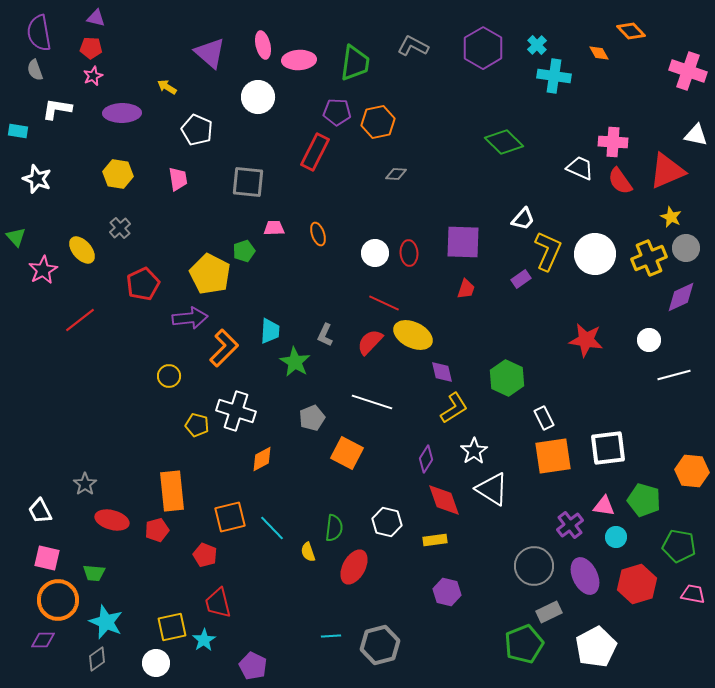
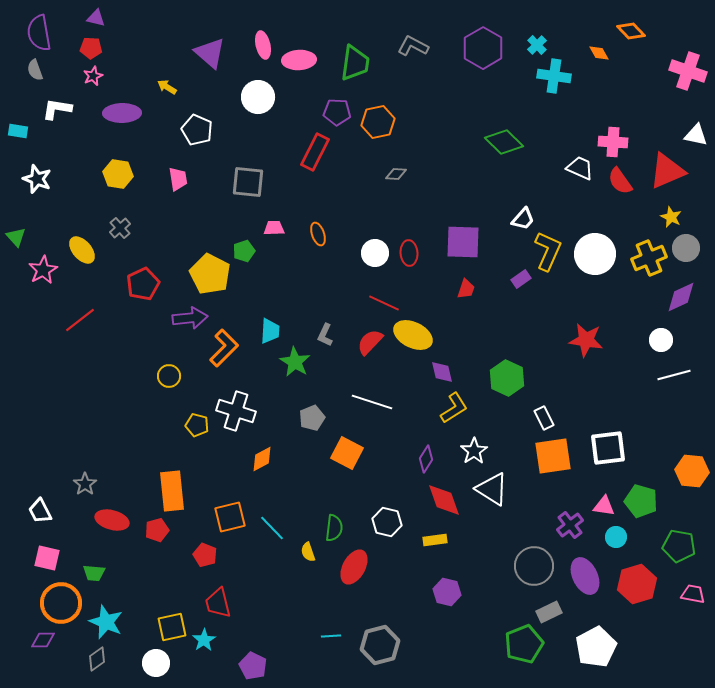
white circle at (649, 340): moved 12 px right
green pentagon at (644, 500): moved 3 px left, 1 px down
orange circle at (58, 600): moved 3 px right, 3 px down
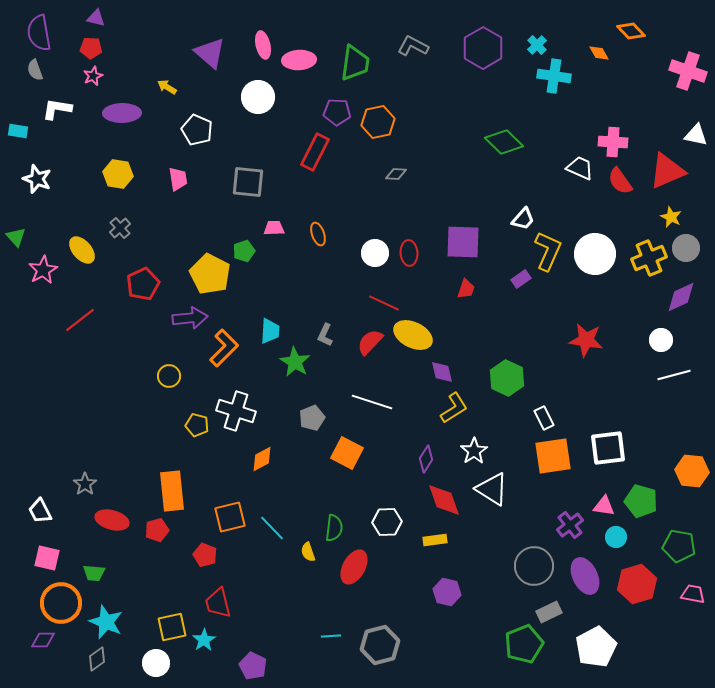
white hexagon at (387, 522): rotated 16 degrees counterclockwise
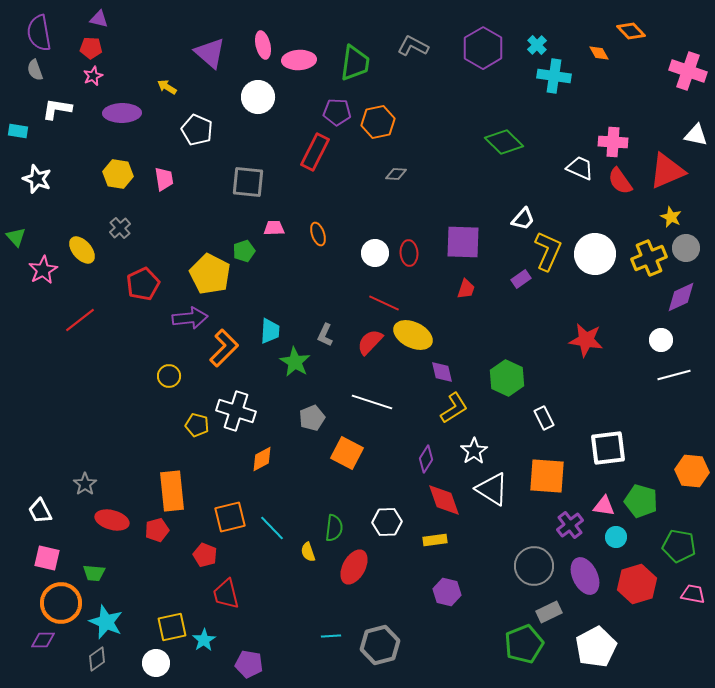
purple triangle at (96, 18): moved 3 px right, 1 px down
pink trapezoid at (178, 179): moved 14 px left
orange square at (553, 456): moved 6 px left, 20 px down; rotated 12 degrees clockwise
red trapezoid at (218, 603): moved 8 px right, 9 px up
purple pentagon at (253, 666): moved 4 px left, 2 px up; rotated 16 degrees counterclockwise
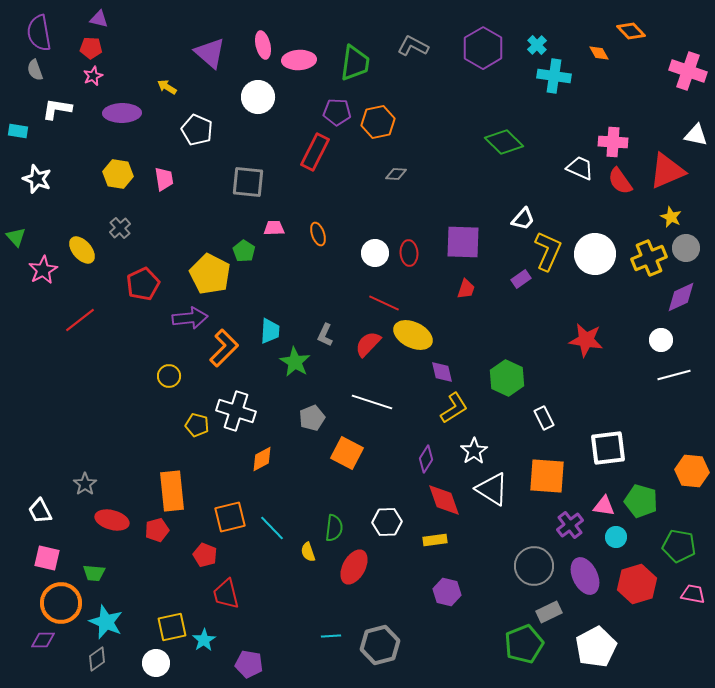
green pentagon at (244, 251): rotated 20 degrees counterclockwise
red semicircle at (370, 342): moved 2 px left, 2 px down
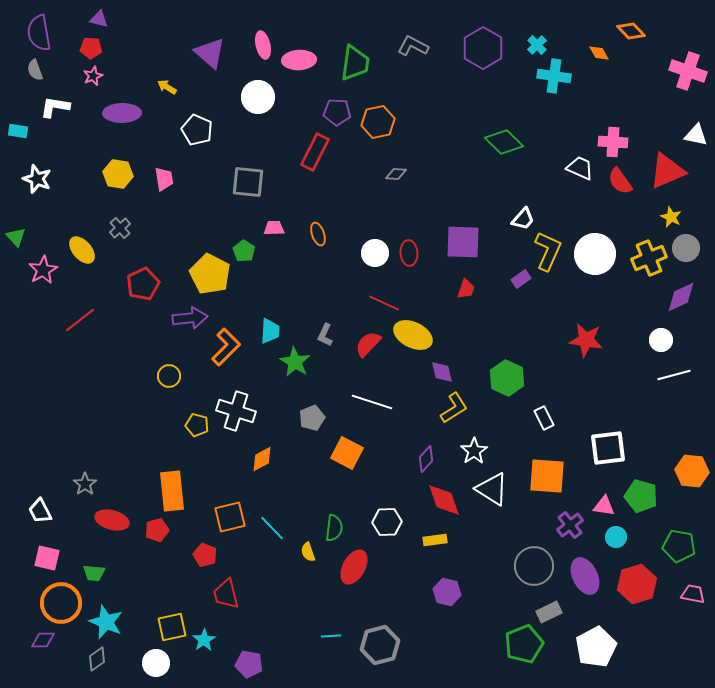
white L-shape at (57, 109): moved 2 px left, 2 px up
orange L-shape at (224, 348): moved 2 px right, 1 px up
purple diamond at (426, 459): rotated 8 degrees clockwise
green pentagon at (641, 501): moved 5 px up
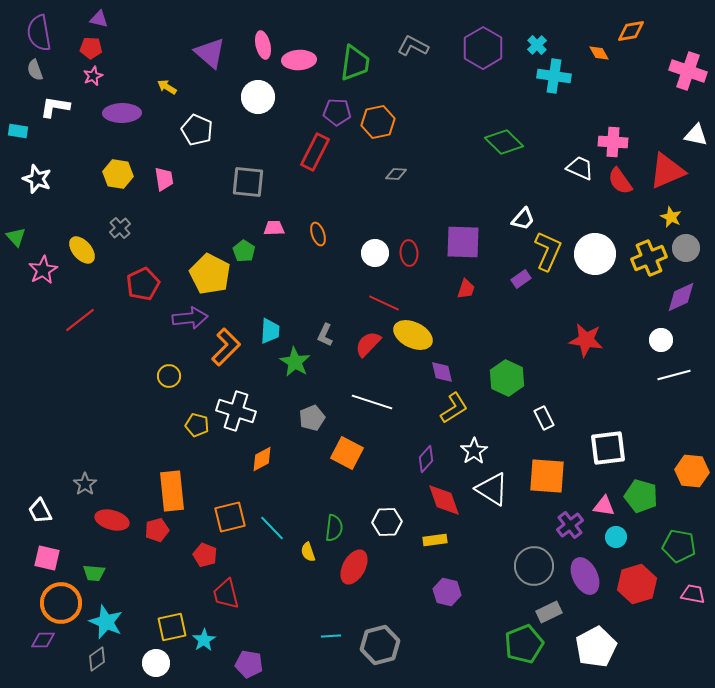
orange diamond at (631, 31): rotated 56 degrees counterclockwise
